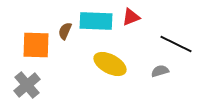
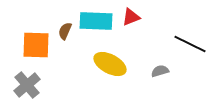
black line: moved 14 px right
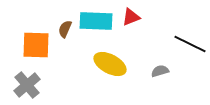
brown semicircle: moved 2 px up
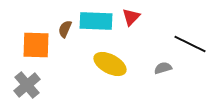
red triangle: rotated 24 degrees counterclockwise
gray semicircle: moved 3 px right, 3 px up
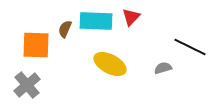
black line: moved 3 px down
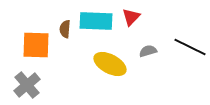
brown semicircle: rotated 18 degrees counterclockwise
gray semicircle: moved 15 px left, 17 px up
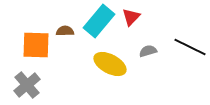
cyan rectangle: moved 3 px right; rotated 52 degrees counterclockwise
brown semicircle: moved 2 px down; rotated 84 degrees clockwise
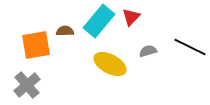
orange square: rotated 12 degrees counterclockwise
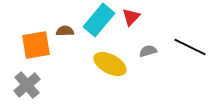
cyan rectangle: moved 1 px up
